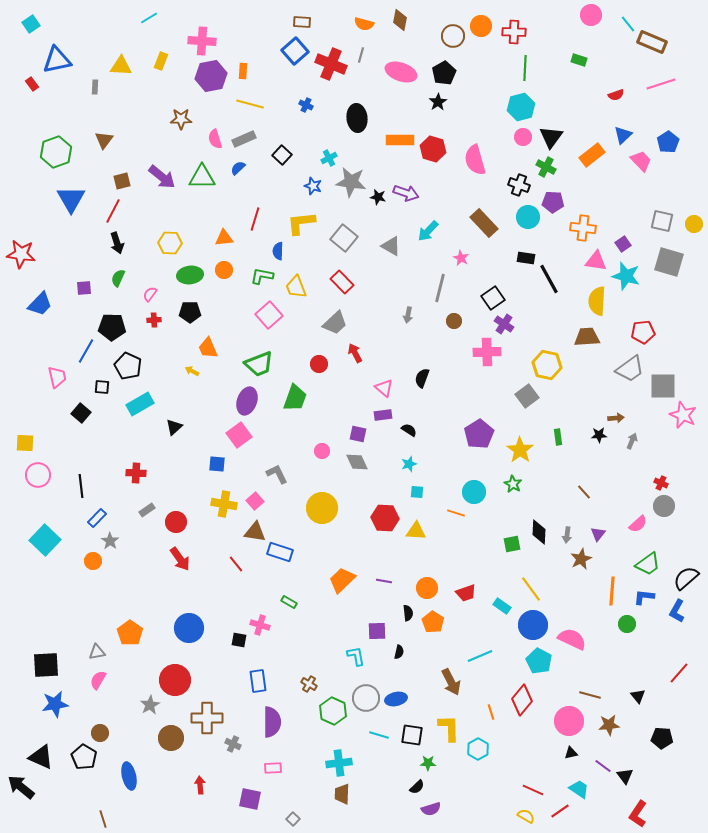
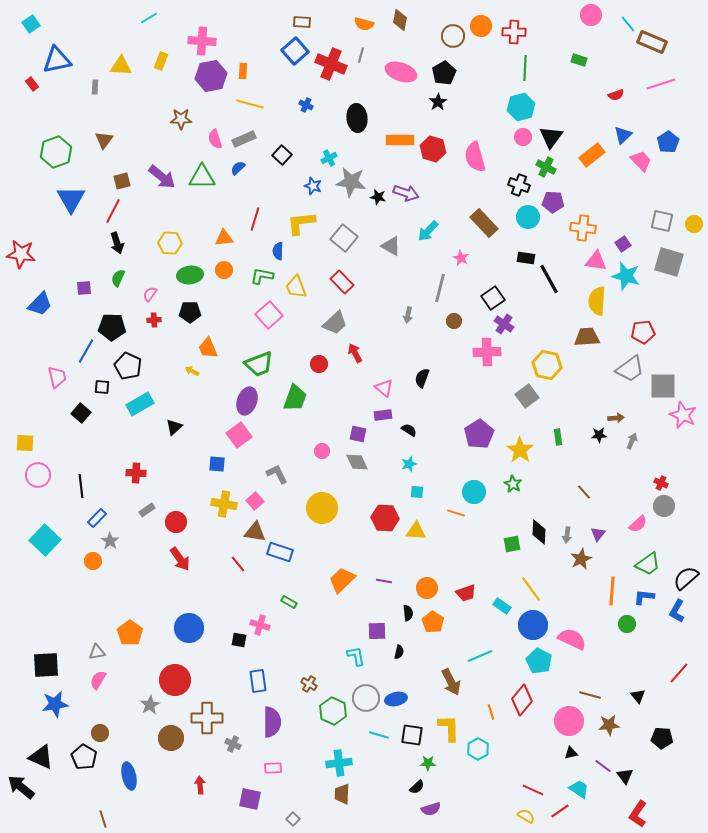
pink semicircle at (475, 160): moved 3 px up
red line at (236, 564): moved 2 px right
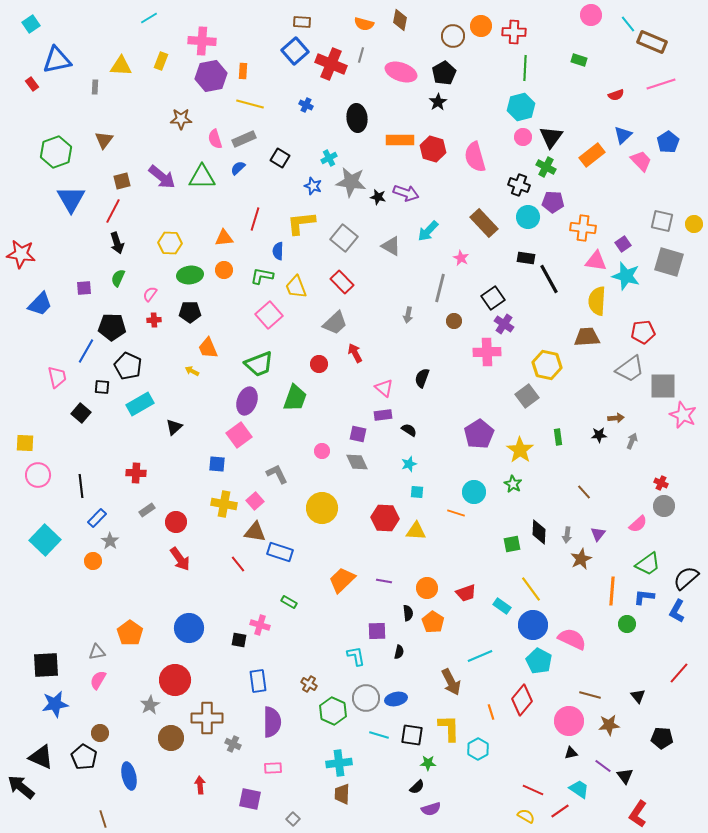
black square at (282, 155): moved 2 px left, 3 px down; rotated 12 degrees counterclockwise
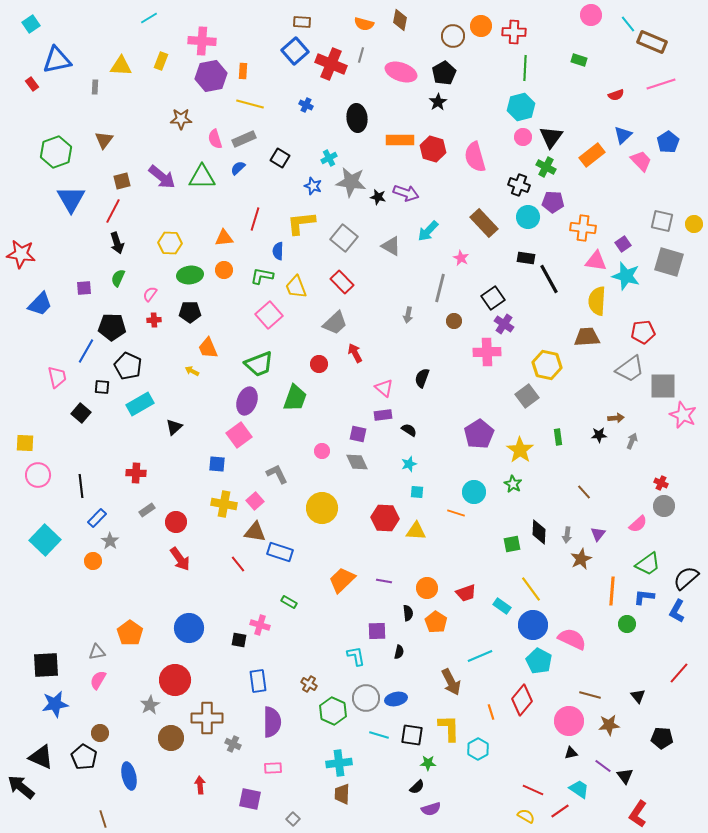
orange pentagon at (433, 622): moved 3 px right
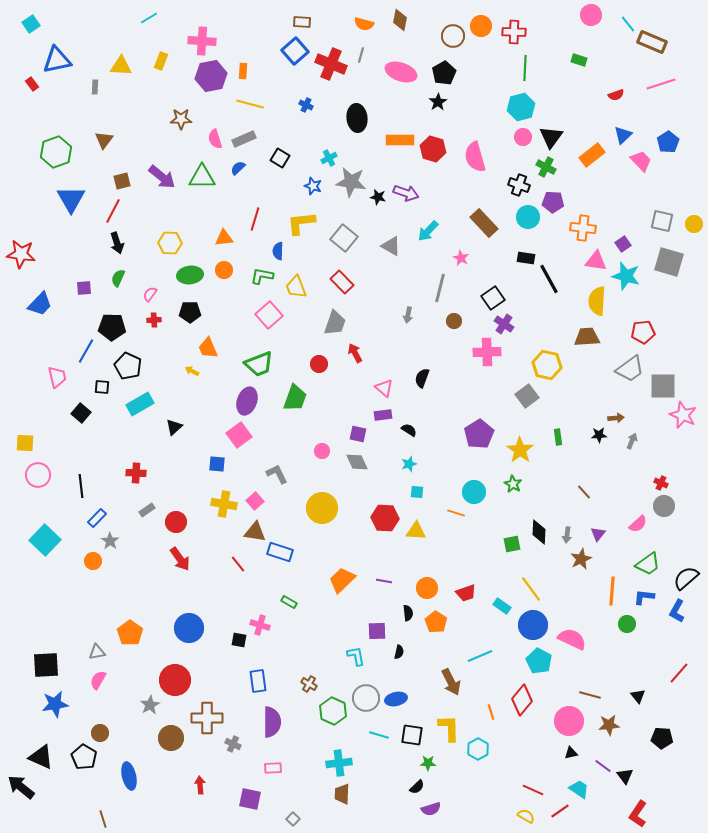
gray trapezoid at (335, 323): rotated 28 degrees counterclockwise
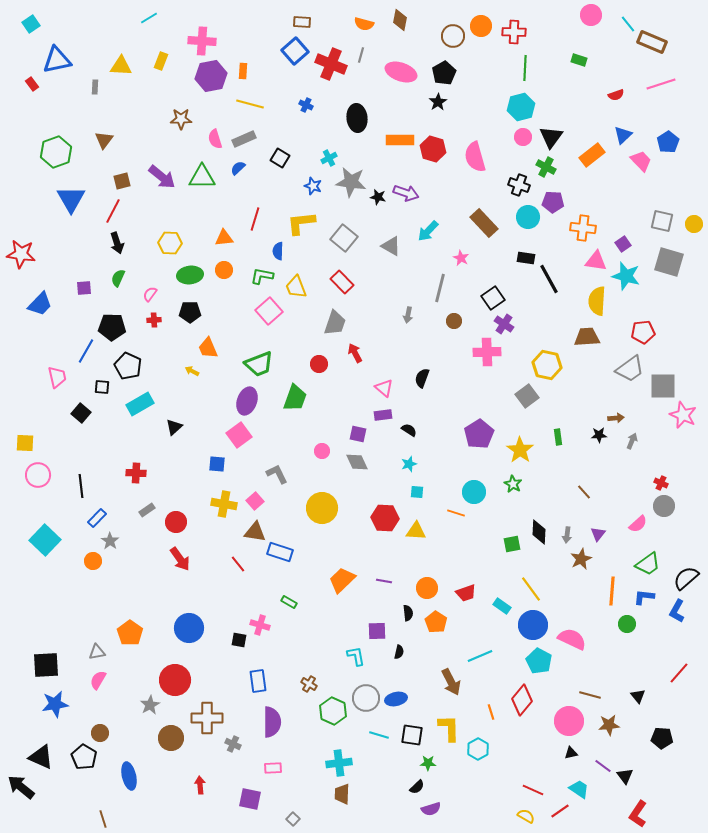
pink square at (269, 315): moved 4 px up
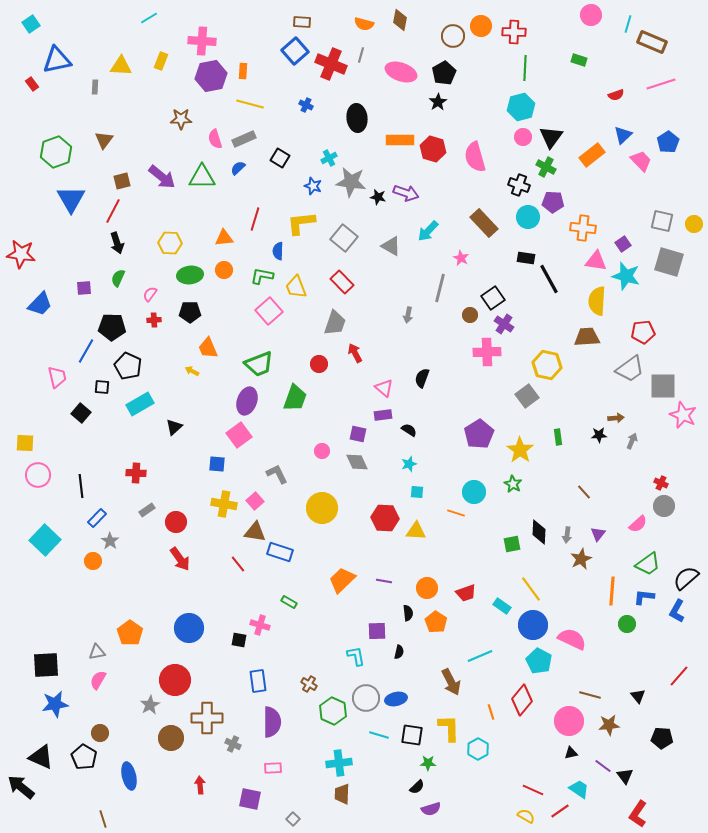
cyan line at (628, 24): rotated 54 degrees clockwise
brown circle at (454, 321): moved 16 px right, 6 px up
red line at (679, 673): moved 3 px down
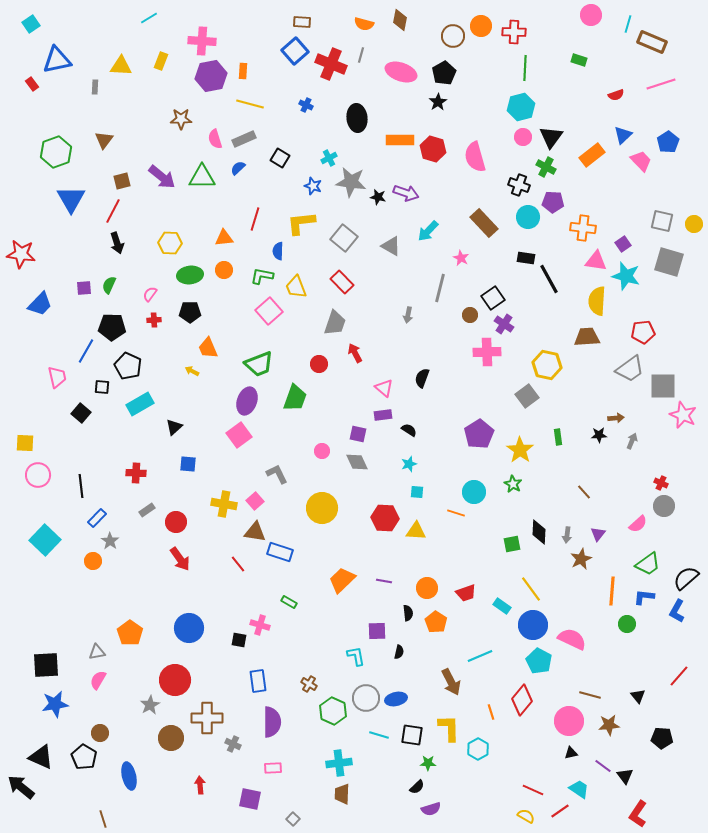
green semicircle at (118, 278): moved 9 px left, 7 px down
blue square at (217, 464): moved 29 px left
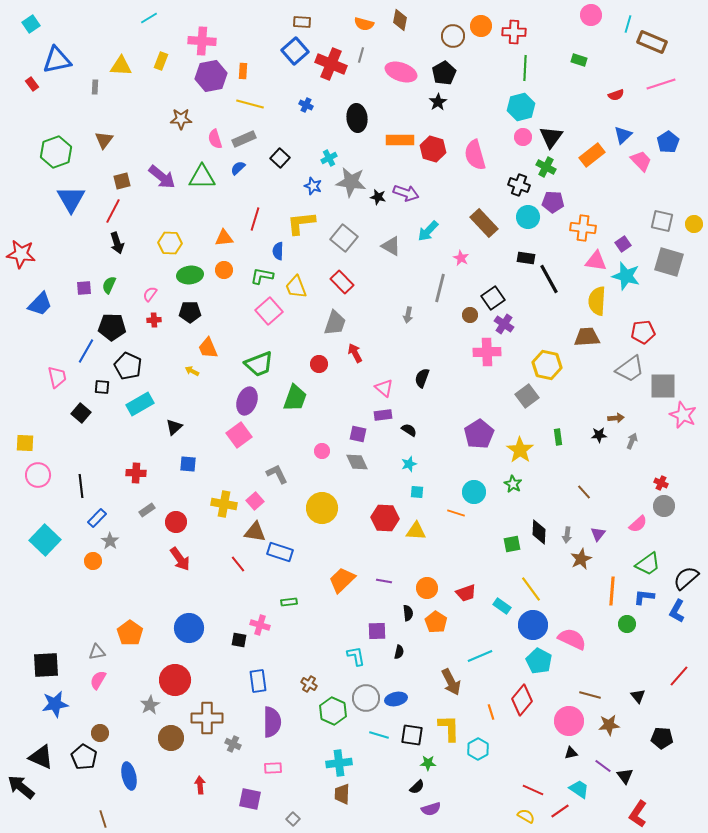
pink semicircle at (475, 157): moved 2 px up
black square at (280, 158): rotated 12 degrees clockwise
green rectangle at (289, 602): rotated 35 degrees counterclockwise
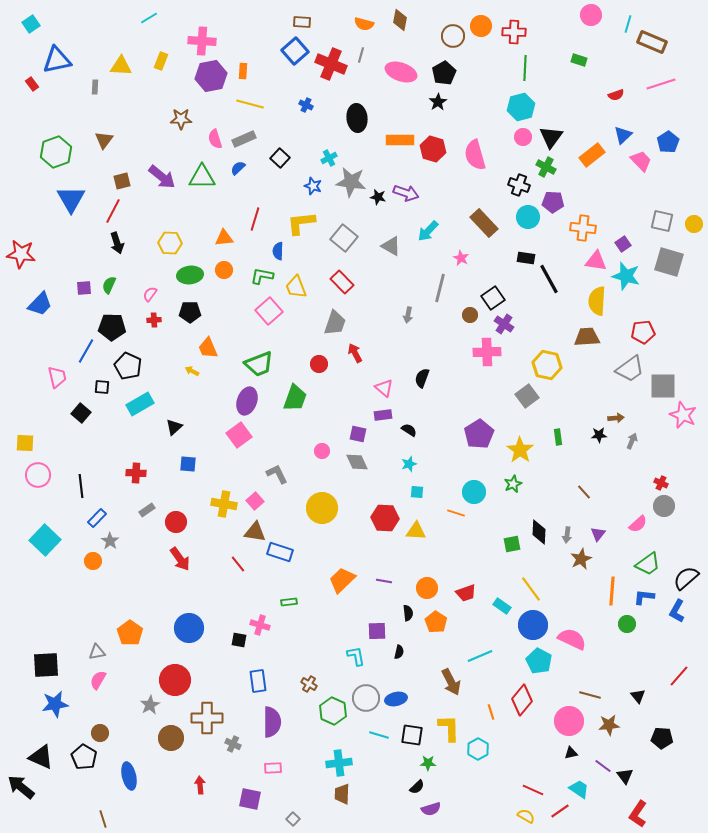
green star at (513, 484): rotated 18 degrees clockwise
